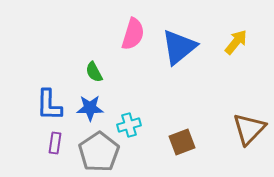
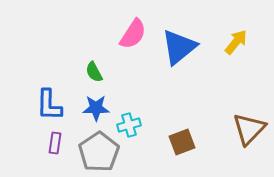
pink semicircle: rotated 16 degrees clockwise
blue star: moved 6 px right
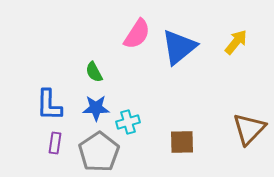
pink semicircle: moved 4 px right
cyan cross: moved 1 px left, 3 px up
brown square: rotated 20 degrees clockwise
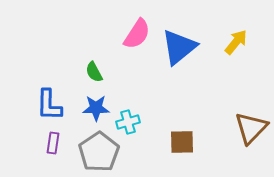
brown triangle: moved 2 px right, 1 px up
purple rectangle: moved 2 px left
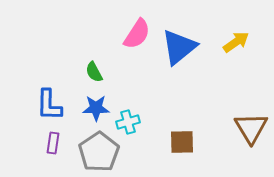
yellow arrow: rotated 16 degrees clockwise
brown triangle: rotated 15 degrees counterclockwise
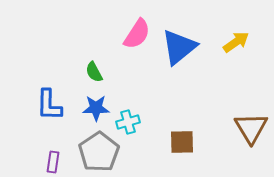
purple rectangle: moved 19 px down
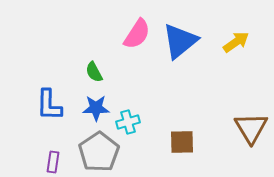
blue triangle: moved 1 px right, 6 px up
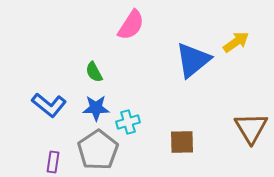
pink semicircle: moved 6 px left, 9 px up
blue triangle: moved 13 px right, 19 px down
blue L-shape: rotated 52 degrees counterclockwise
gray pentagon: moved 1 px left, 2 px up
